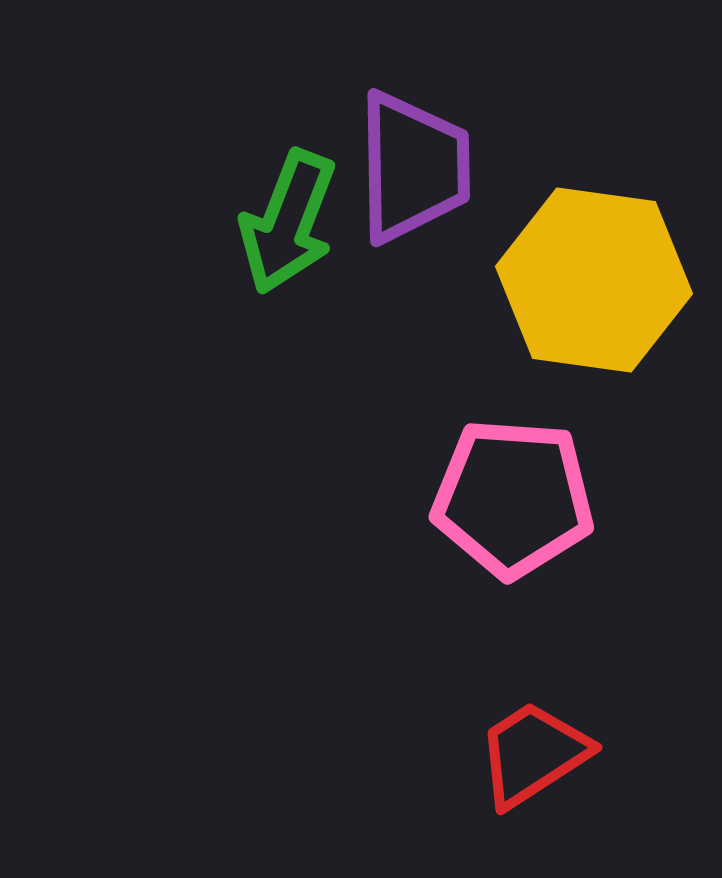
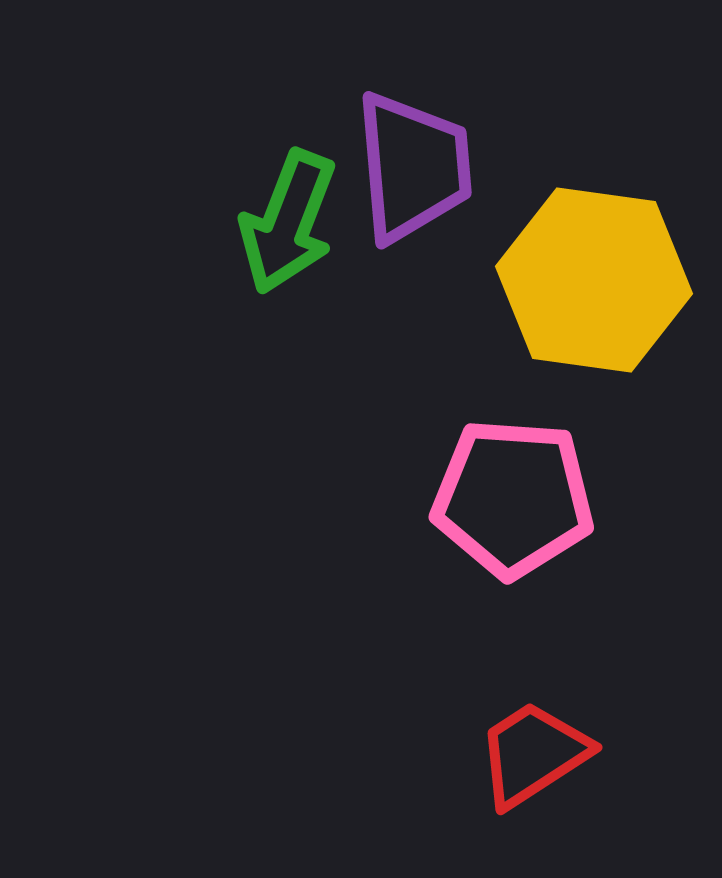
purple trapezoid: rotated 4 degrees counterclockwise
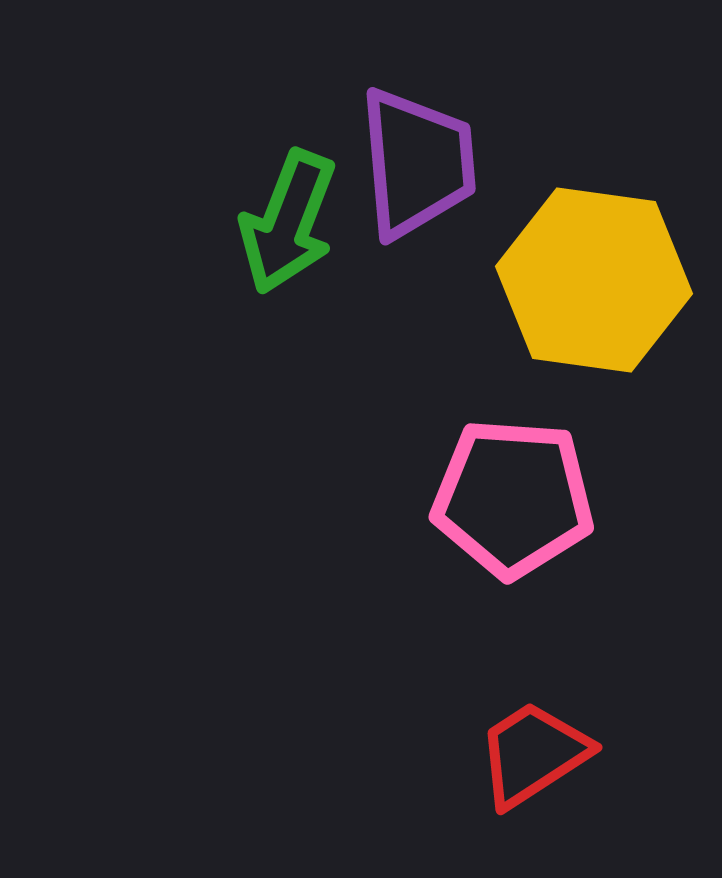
purple trapezoid: moved 4 px right, 4 px up
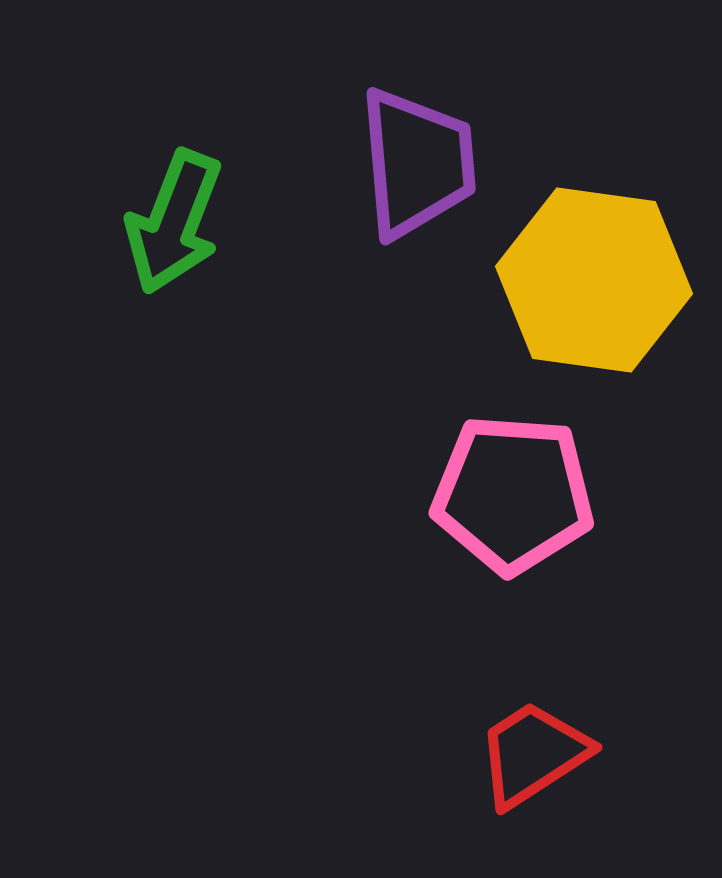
green arrow: moved 114 px left
pink pentagon: moved 4 px up
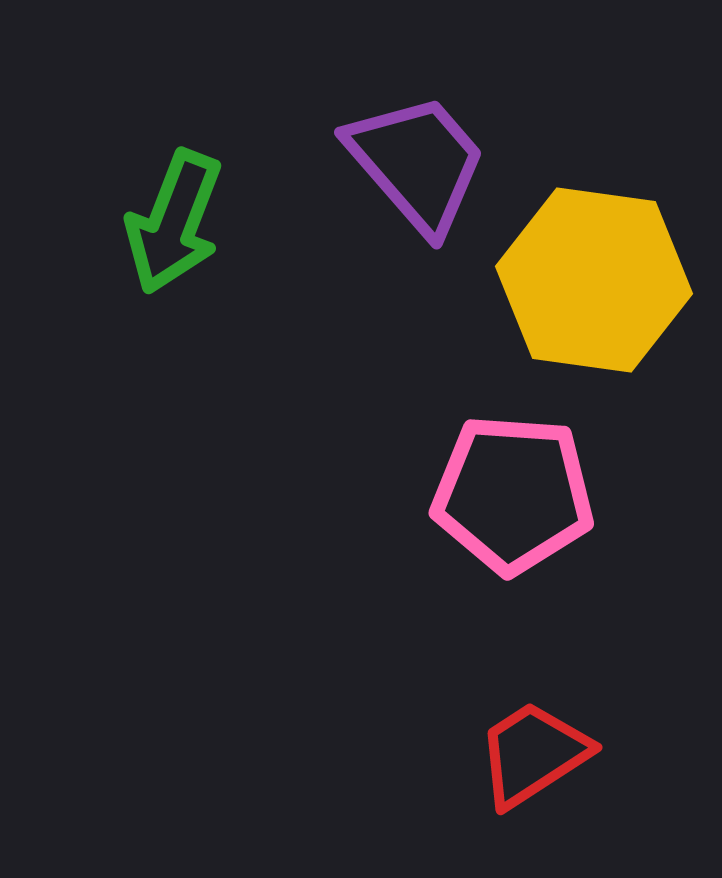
purple trapezoid: rotated 36 degrees counterclockwise
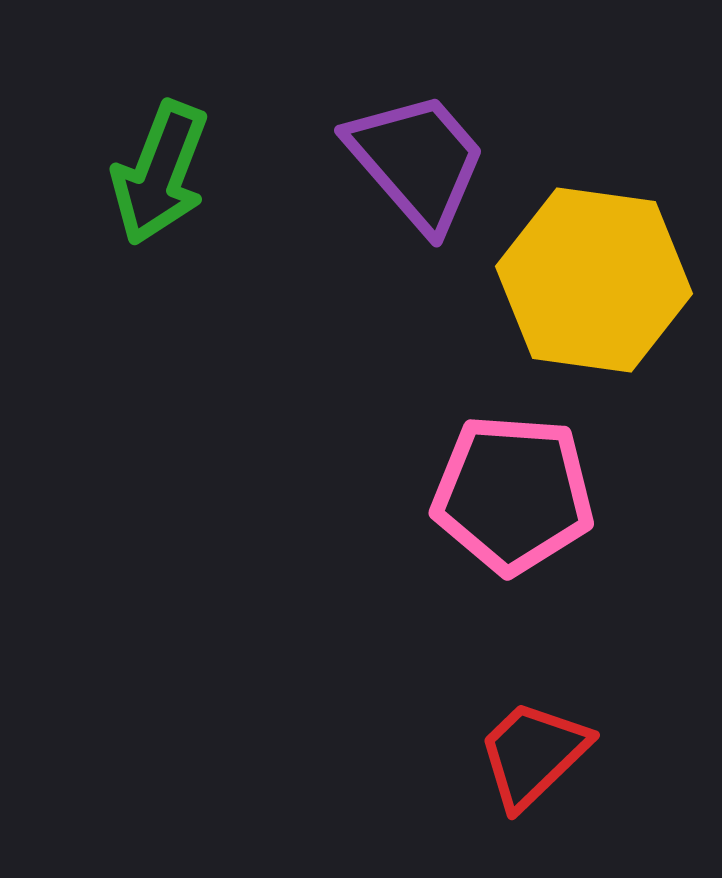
purple trapezoid: moved 2 px up
green arrow: moved 14 px left, 49 px up
red trapezoid: rotated 11 degrees counterclockwise
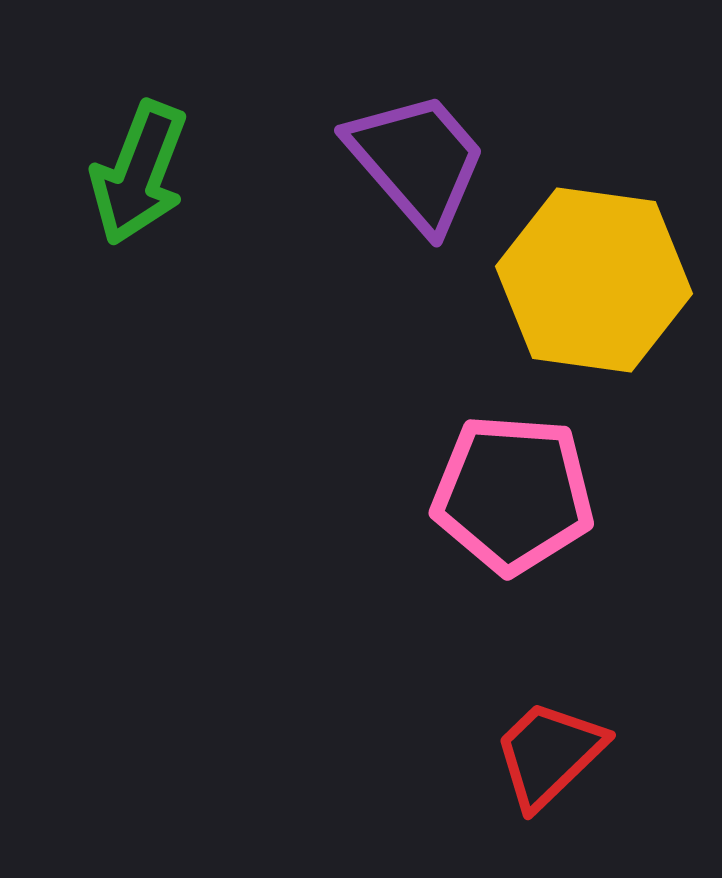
green arrow: moved 21 px left
red trapezoid: moved 16 px right
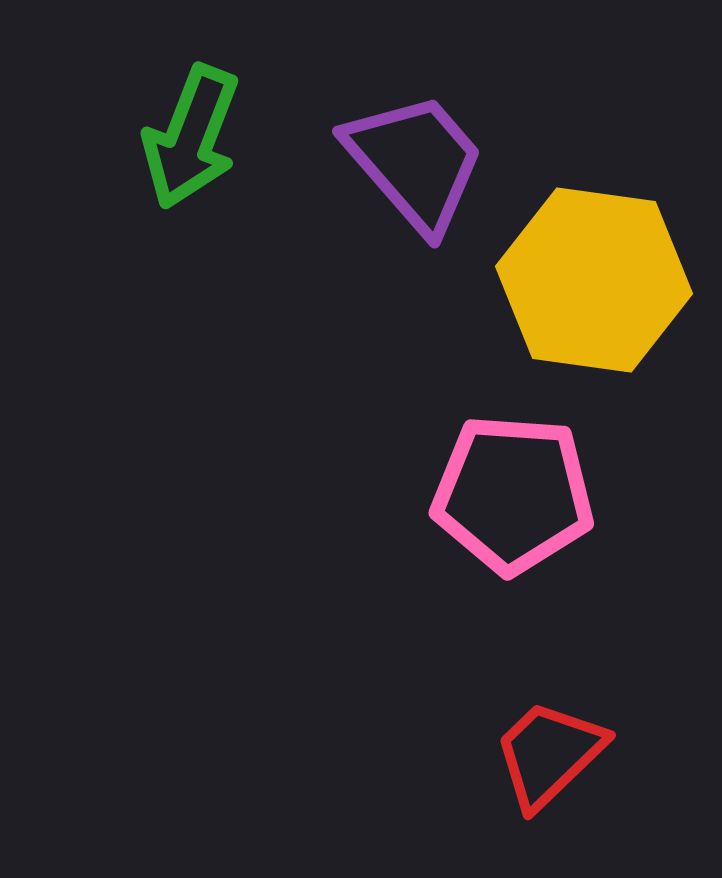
purple trapezoid: moved 2 px left, 1 px down
green arrow: moved 52 px right, 36 px up
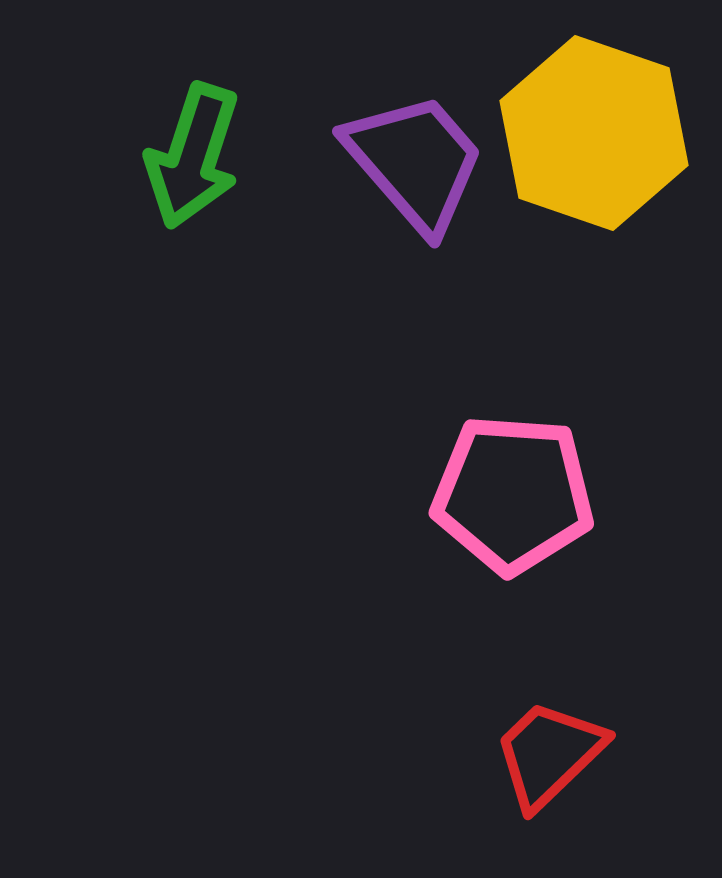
green arrow: moved 2 px right, 19 px down; rotated 3 degrees counterclockwise
yellow hexagon: moved 147 px up; rotated 11 degrees clockwise
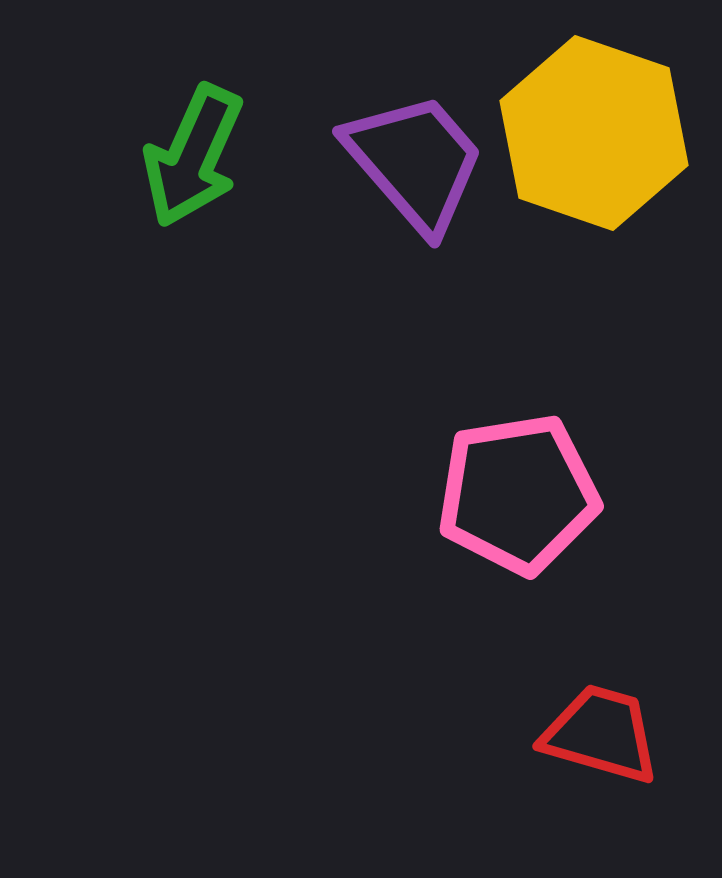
green arrow: rotated 6 degrees clockwise
pink pentagon: moved 5 px right; rotated 13 degrees counterclockwise
red trapezoid: moved 52 px right, 20 px up; rotated 60 degrees clockwise
